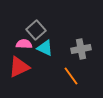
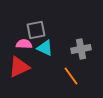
gray square: rotated 30 degrees clockwise
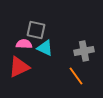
gray square: rotated 24 degrees clockwise
gray cross: moved 3 px right, 2 px down
orange line: moved 5 px right
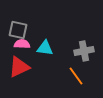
gray square: moved 18 px left
pink semicircle: moved 2 px left
cyan triangle: rotated 18 degrees counterclockwise
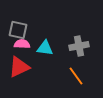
gray cross: moved 5 px left, 5 px up
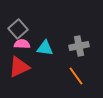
gray square: moved 1 px up; rotated 36 degrees clockwise
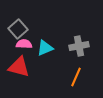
pink semicircle: moved 2 px right
cyan triangle: rotated 30 degrees counterclockwise
red triangle: rotated 40 degrees clockwise
orange line: moved 1 px down; rotated 60 degrees clockwise
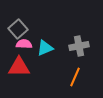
red triangle: rotated 15 degrees counterclockwise
orange line: moved 1 px left
